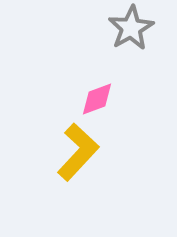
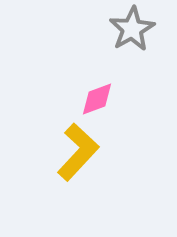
gray star: moved 1 px right, 1 px down
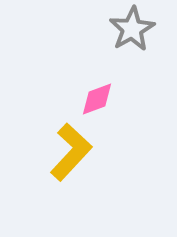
yellow L-shape: moved 7 px left
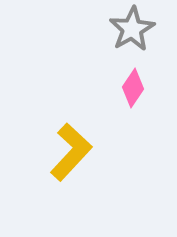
pink diamond: moved 36 px right, 11 px up; rotated 36 degrees counterclockwise
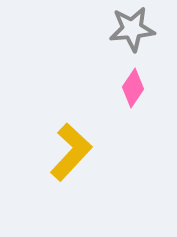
gray star: rotated 24 degrees clockwise
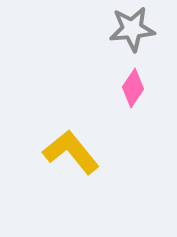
yellow L-shape: rotated 82 degrees counterclockwise
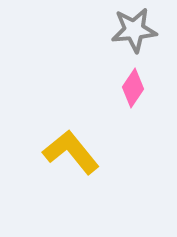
gray star: moved 2 px right, 1 px down
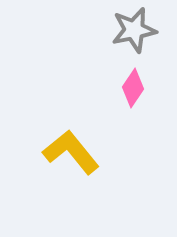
gray star: rotated 6 degrees counterclockwise
